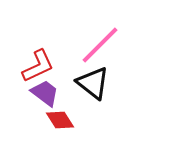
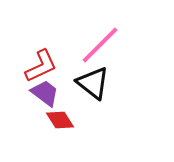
red L-shape: moved 3 px right
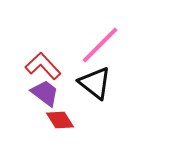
red L-shape: moved 2 px right; rotated 108 degrees counterclockwise
black triangle: moved 2 px right
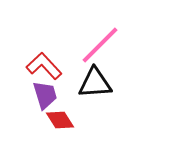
red L-shape: moved 1 px right
black triangle: rotated 42 degrees counterclockwise
purple trapezoid: moved 2 px down; rotated 36 degrees clockwise
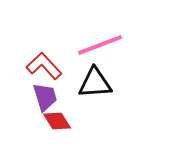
pink line: rotated 24 degrees clockwise
purple trapezoid: moved 2 px down
red diamond: moved 3 px left, 1 px down
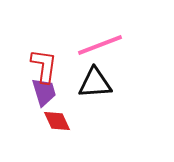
red L-shape: rotated 51 degrees clockwise
purple trapezoid: moved 1 px left, 5 px up
red diamond: rotated 8 degrees clockwise
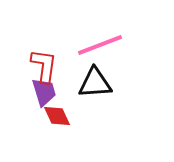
red diamond: moved 5 px up
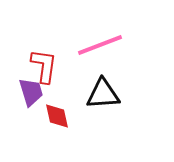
black triangle: moved 8 px right, 11 px down
purple trapezoid: moved 13 px left
red diamond: rotated 12 degrees clockwise
